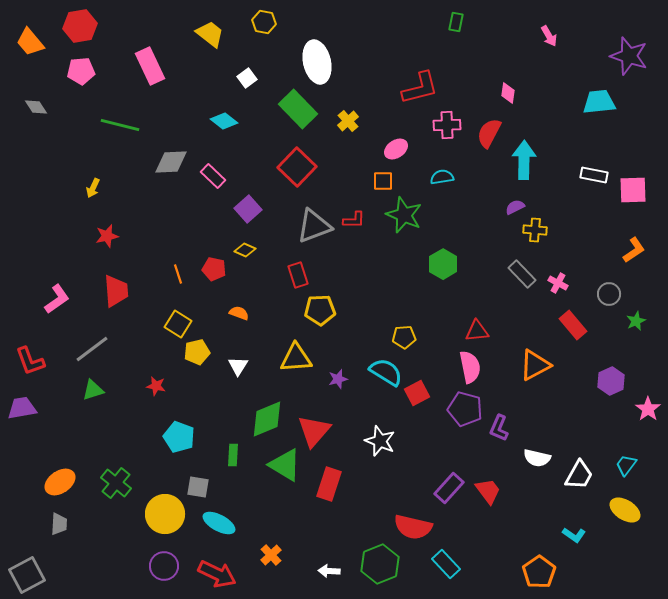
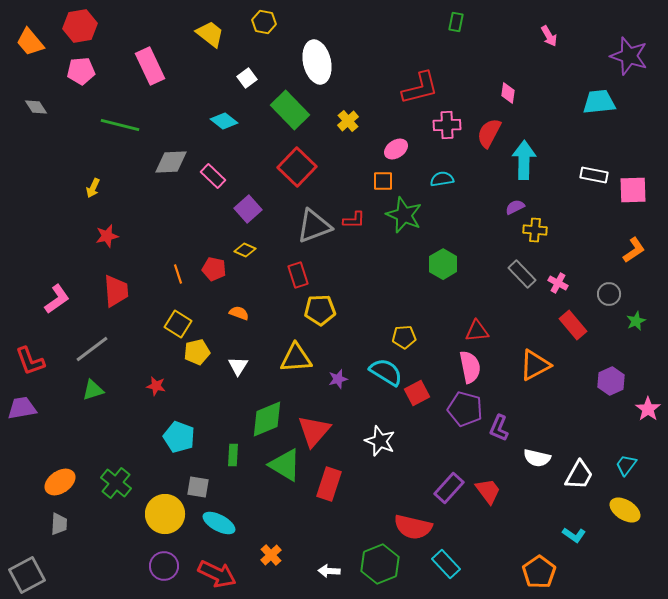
green rectangle at (298, 109): moved 8 px left, 1 px down
cyan semicircle at (442, 177): moved 2 px down
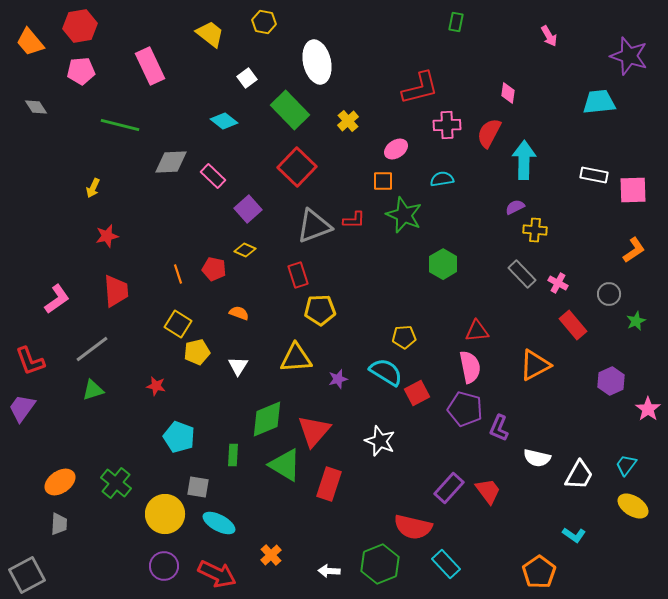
purple trapezoid at (22, 408): rotated 44 degrees counterclockwise
yellow ellipse at (625, 510): moved 8 px right, 4 px up
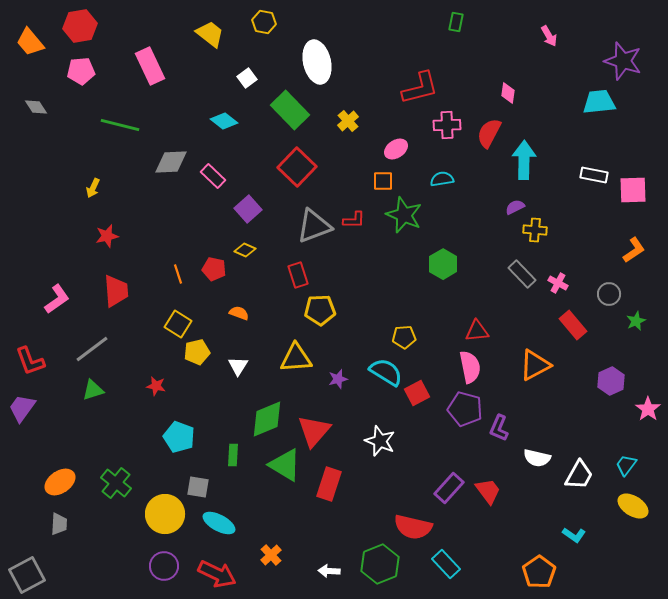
purple star at (629, 56): moved 6 px left, 5 px down
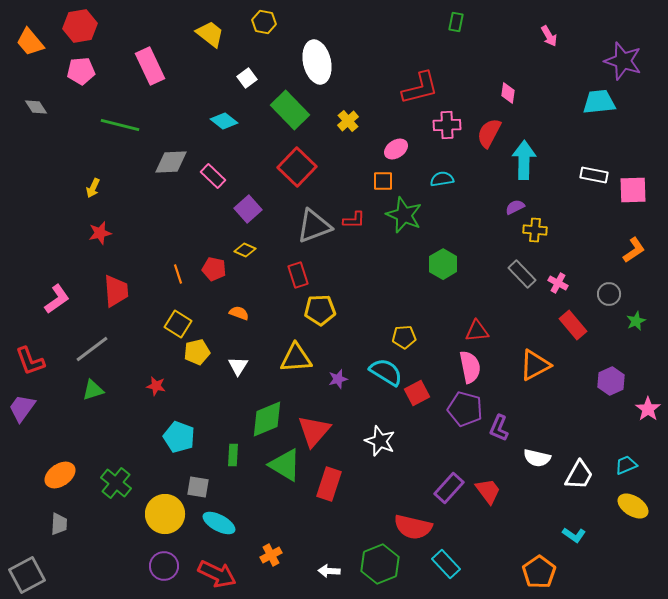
red star at (107, 236): moved 7 px left, 3 px up
cyan trapezoid at (626, 465): rotated 30 degrees clockwise
orange ellipse at (60, 482): moved 7 px up
orange cross at (271, 555): rotated 15 degrees clockwise
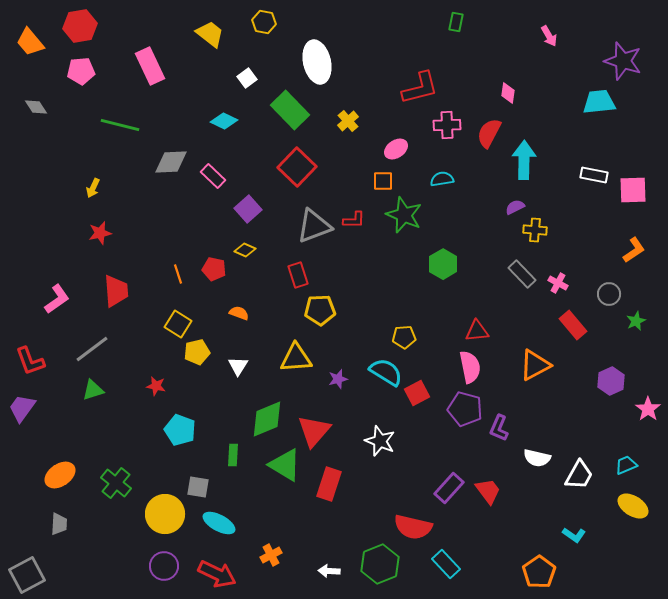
cyan diamond at (224, 121): rotated 12 degrees counterclockwise
cyan pentagon at (179, 437): moved 1 px right, 7 px up
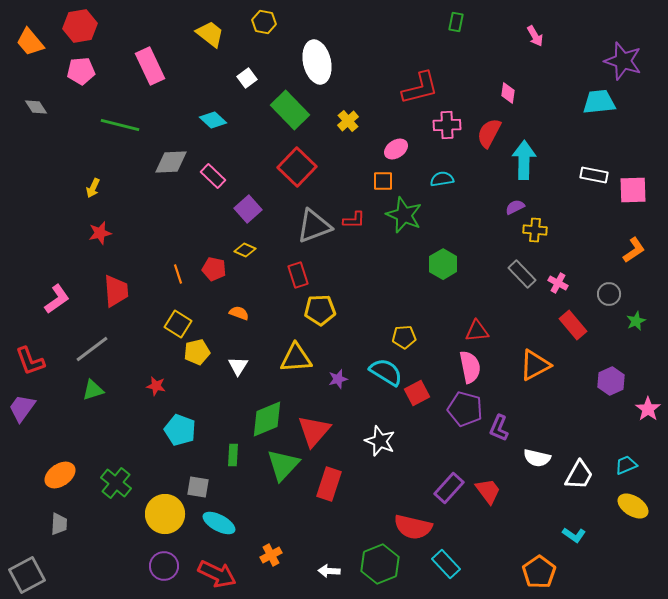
pink arrow at (549, 36): moved 14 px left
cyan diamond at (224, 121): moved 11 px left, 1 px up; rotated 16 degrees clockwise
green triangle at (285, 465): moved 2 px left; rotated 42 degrees clockwise
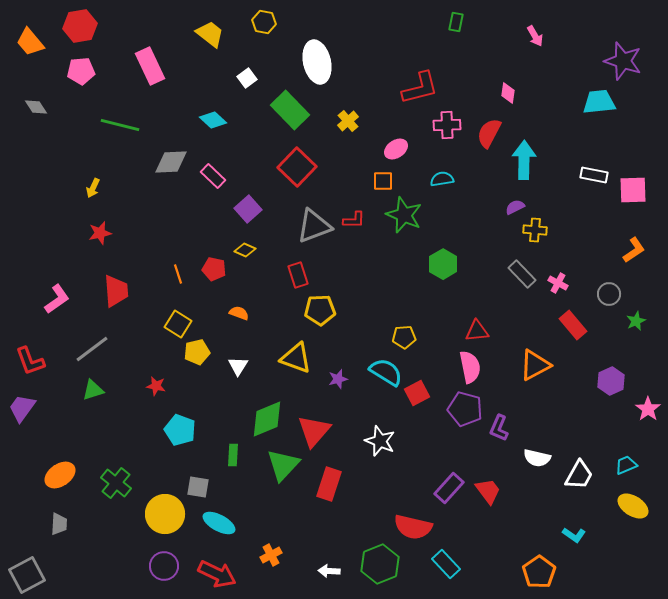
yellow triangle at (296, 358): rotated 24 degrees clockwise
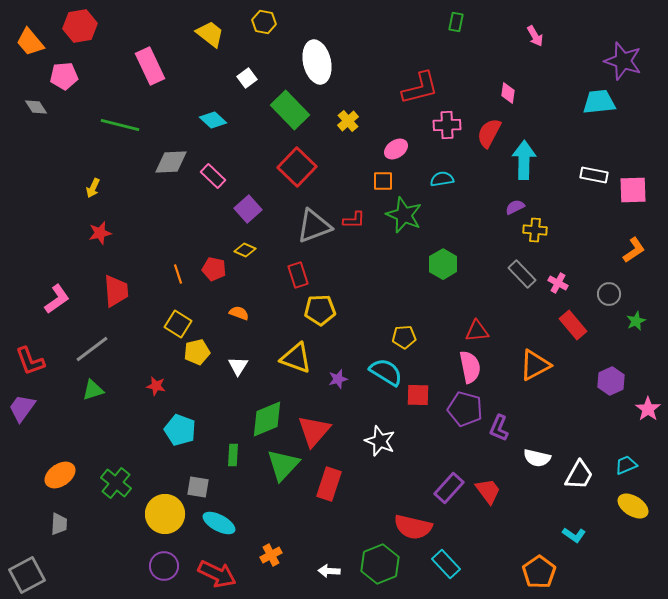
pink pentagon at (81, 71): moved 17 px left, 5 px down
red square at (417, 393): moved 1 px right, 2 px down; rotated 30 degrees clockwise
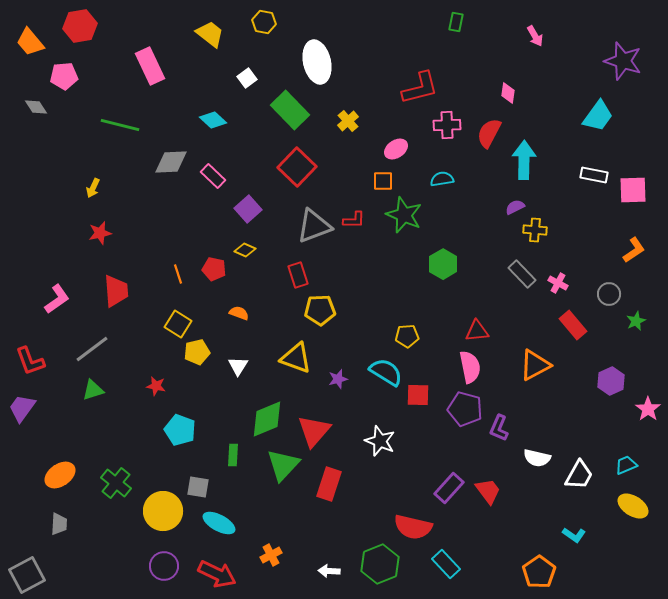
cyan trapezoid at (599, 102): moved 1 px left, 14 px down; rotated 132 degrees clockwise
yellow pentagon at (404, 337): moved 3 px right, 1 px up
yellow circle at (165, 514): moved 2 px left, 3 px up
